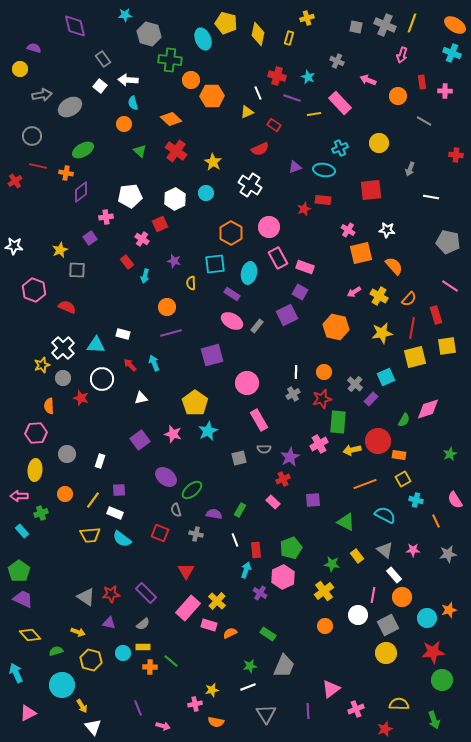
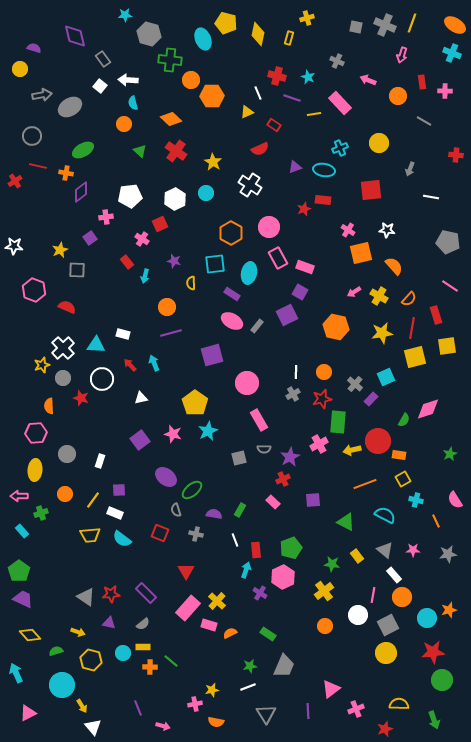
purple diamond at (75, 26): moved 10 px down
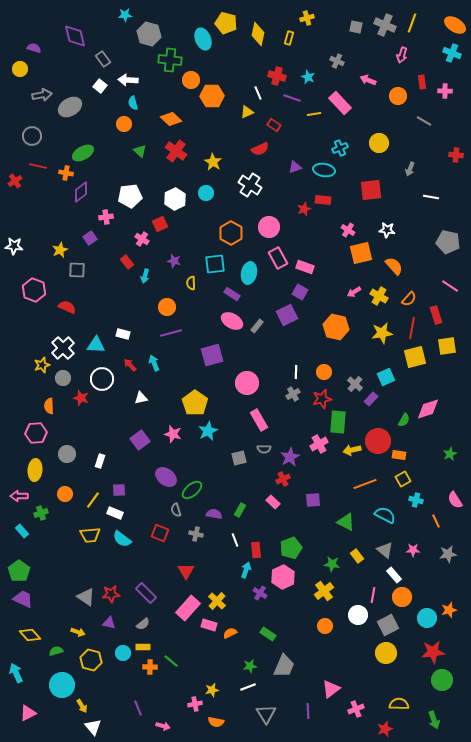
green ellipse at (83, 150): moved 3 px down
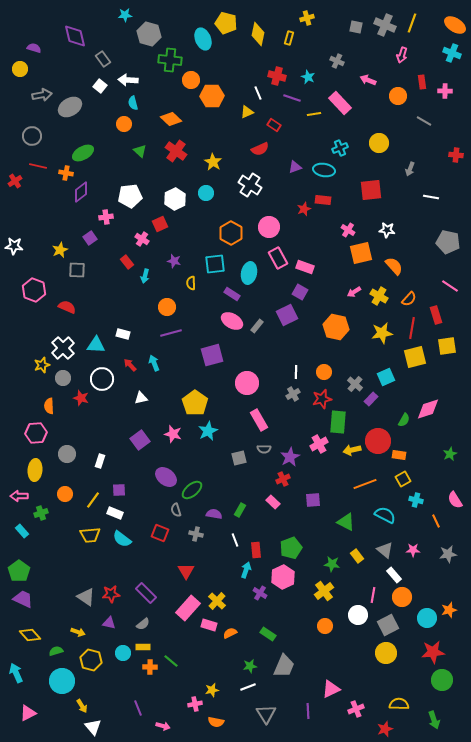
cyan circle at (62, 685): moved 4 px up
pink triangle at (331, 689): rotated 12 degrees clockwise
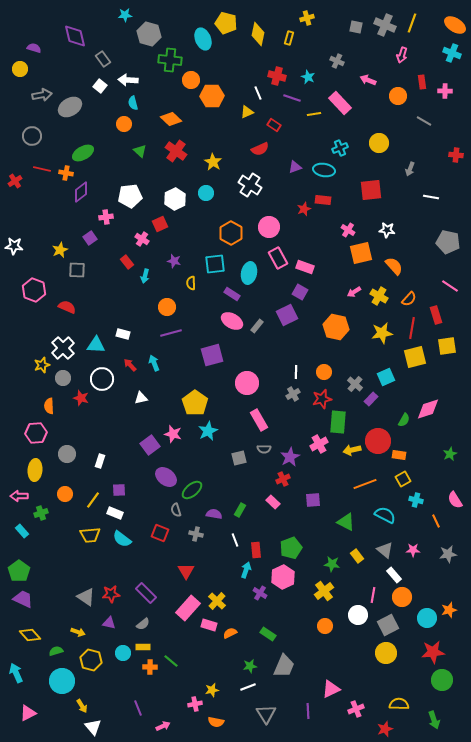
red line at (38, 166): moved 4 px right, 3 px down
purple square at (140, 440): moved 10 px right, 5 px down
pink arrow at (163, 726): rotated 40 degrees counterclockwise
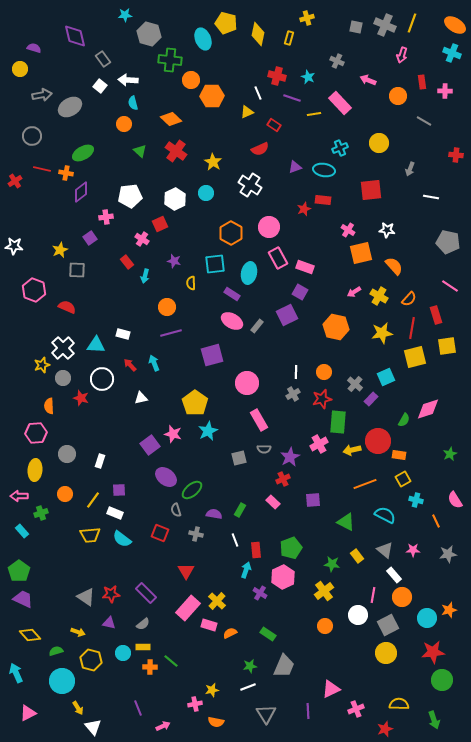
yellow arrow at (82, 706): moved 4 px left, 2 px down
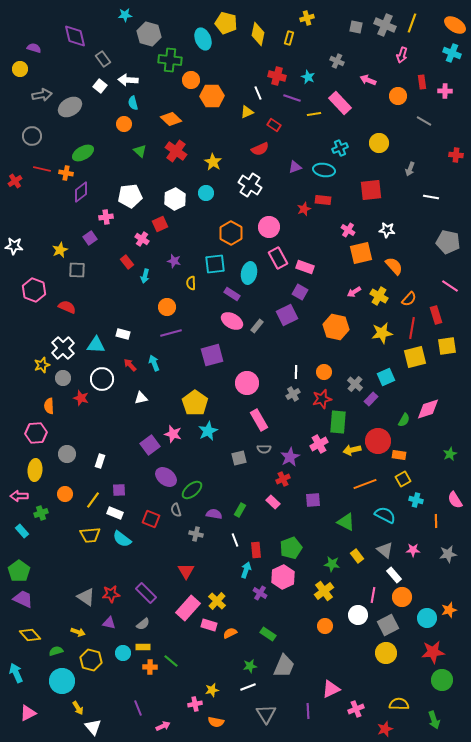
orange line at (436, 521): rotated 24 degrees clockwise
red square at (160, 533): moved 9 px left, 14 px up
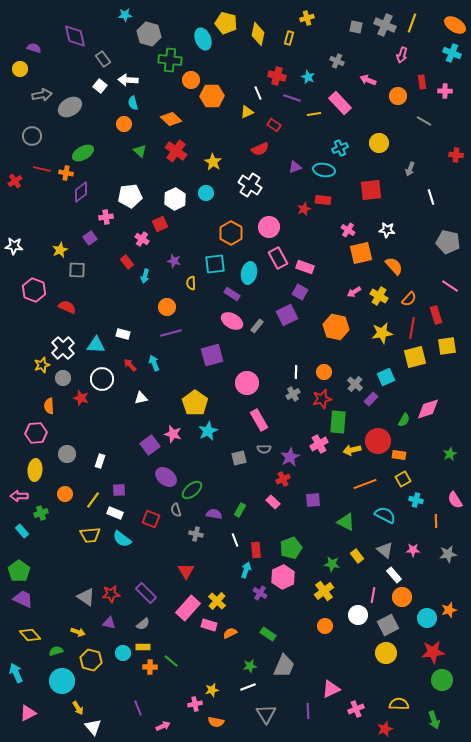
white line at (431, 197): rotated 63 degrees clockwise
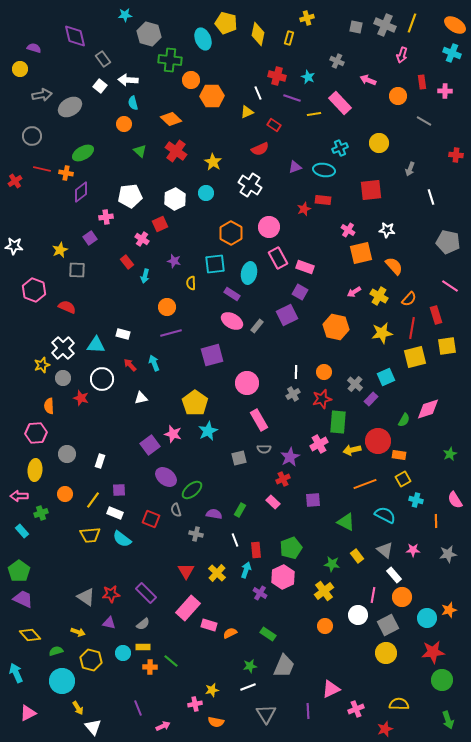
yellow cross at (217, 601): moved 28 px up
green arrow at (434, 720): moved 14 px right
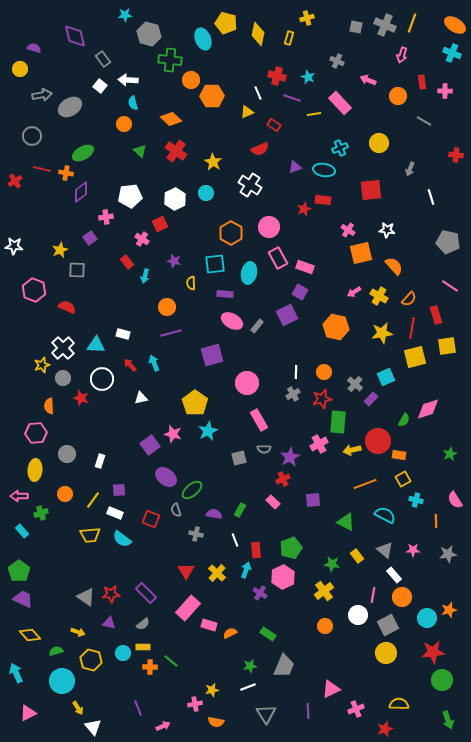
purple rectangle at (232, 294): moved 7 px left; rotated 28 degrees counterclockwise
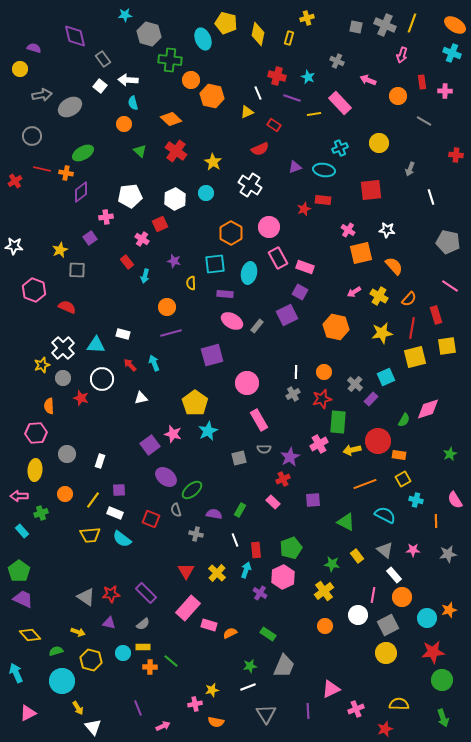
orange hexagon at (212, 96): rotated 15 degrees clockwise
green arrow at (448, 720): moved 5 px left, 2 px up
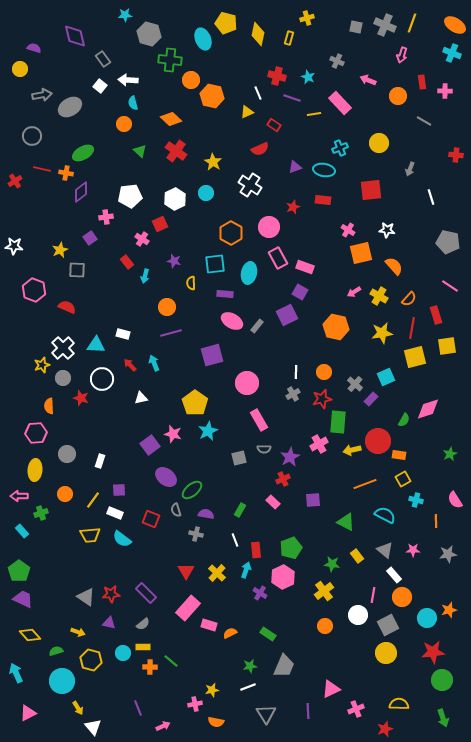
red star at (304, 209): moved 11 px left, 2 px up
purple semicircle at (214, 514): moved 8 px left
